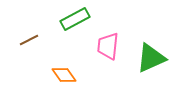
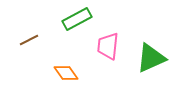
green rectangle: moved 2 px right
orange diamond: moved 2 px right, 2 px up
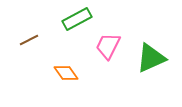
pink trapezoid: rotated 20 degrees clockwise
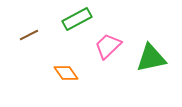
brown line: moved 5 px up
pink trapezoid: rotated 20 degrees clockwise
green triangle: rotated 12 degrees clockwise
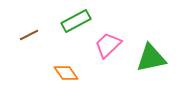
green rectangle: moved 1 px left, 2 px down
pink trapezoid: moved 1 px up
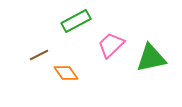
brown line: moved 10 px right, 20 px down
pink trapezoid: moved 3 px right
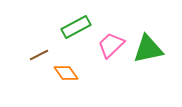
green rectangle: moved 6 px down
green triangle: moved 3 px left, 9 px up
